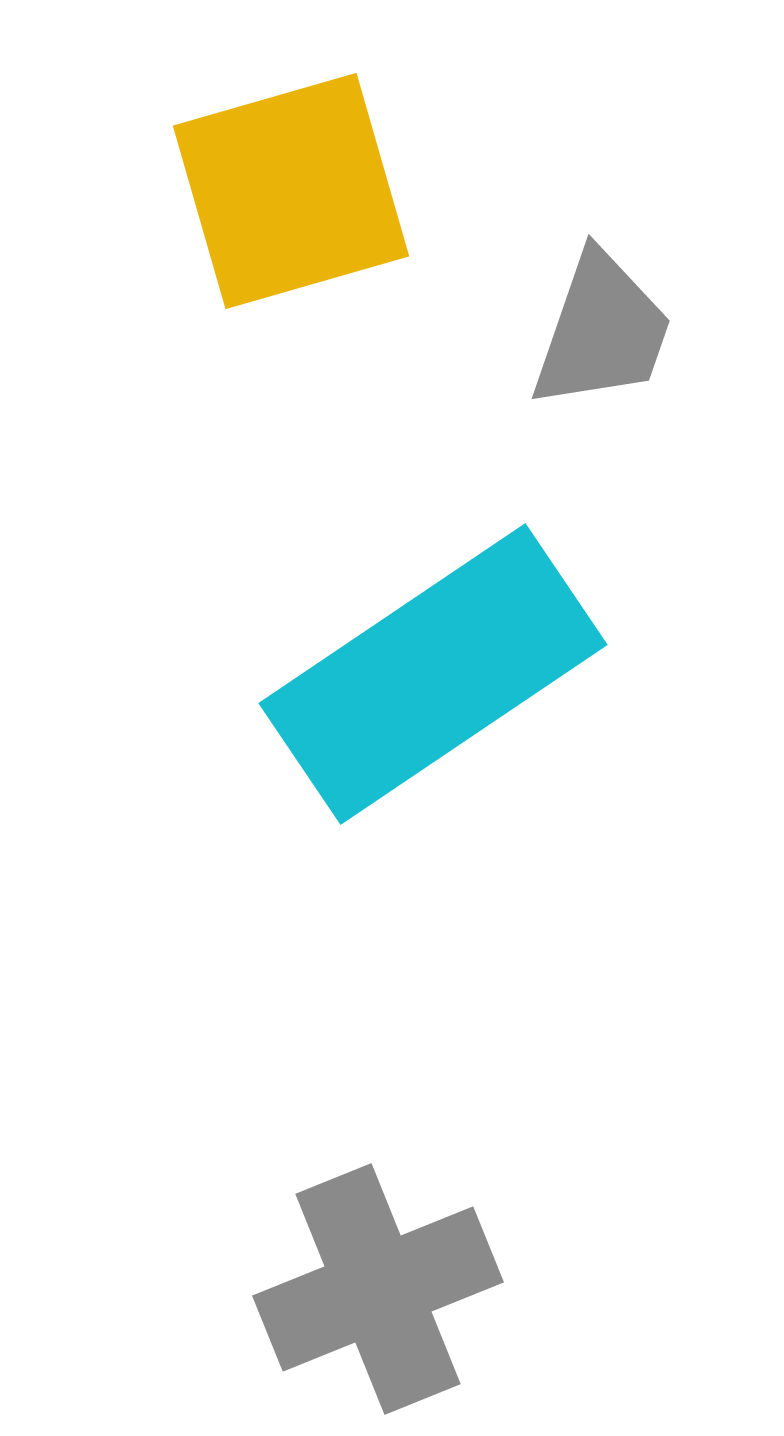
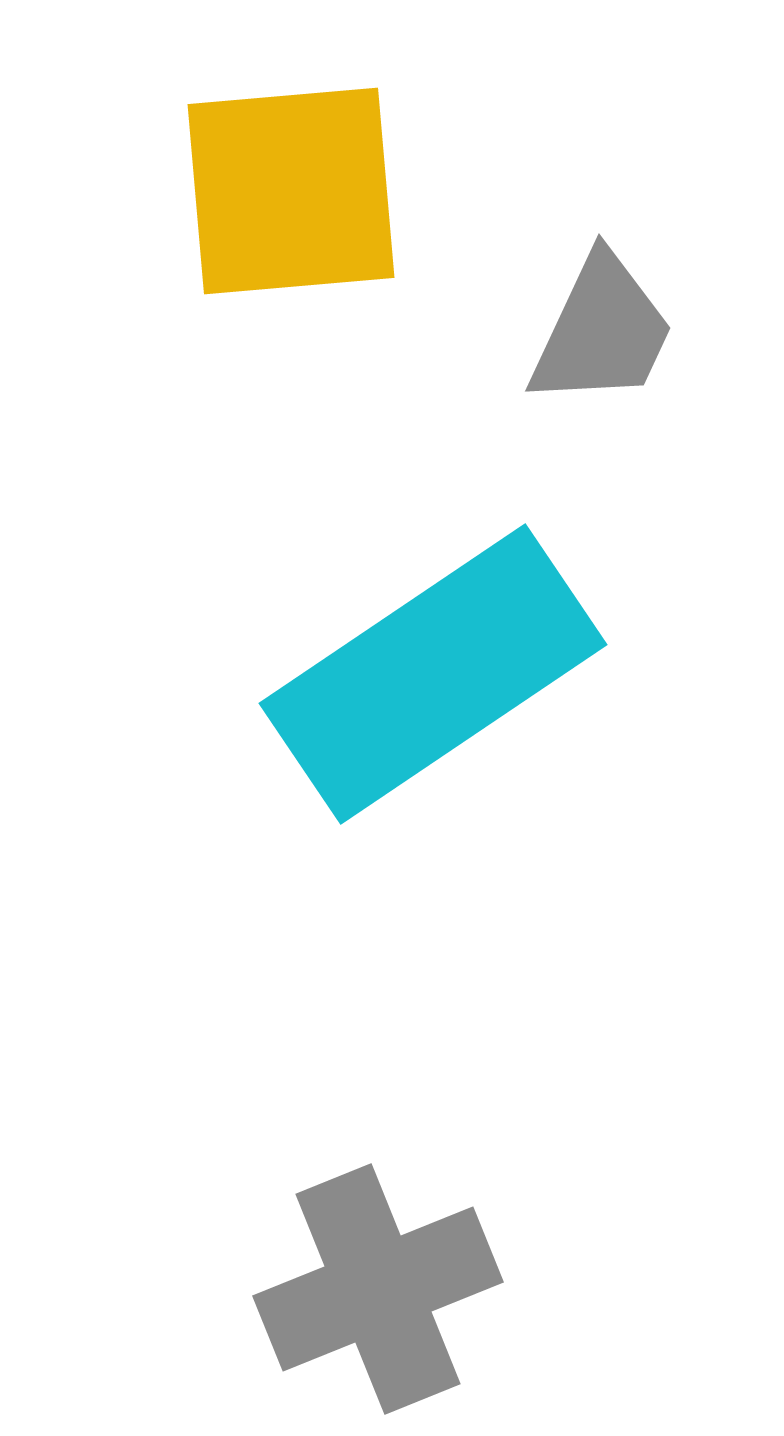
yellow square: rotated 11 degrees clockwise
gray trapezoid: rotated 6 degrees clockwise
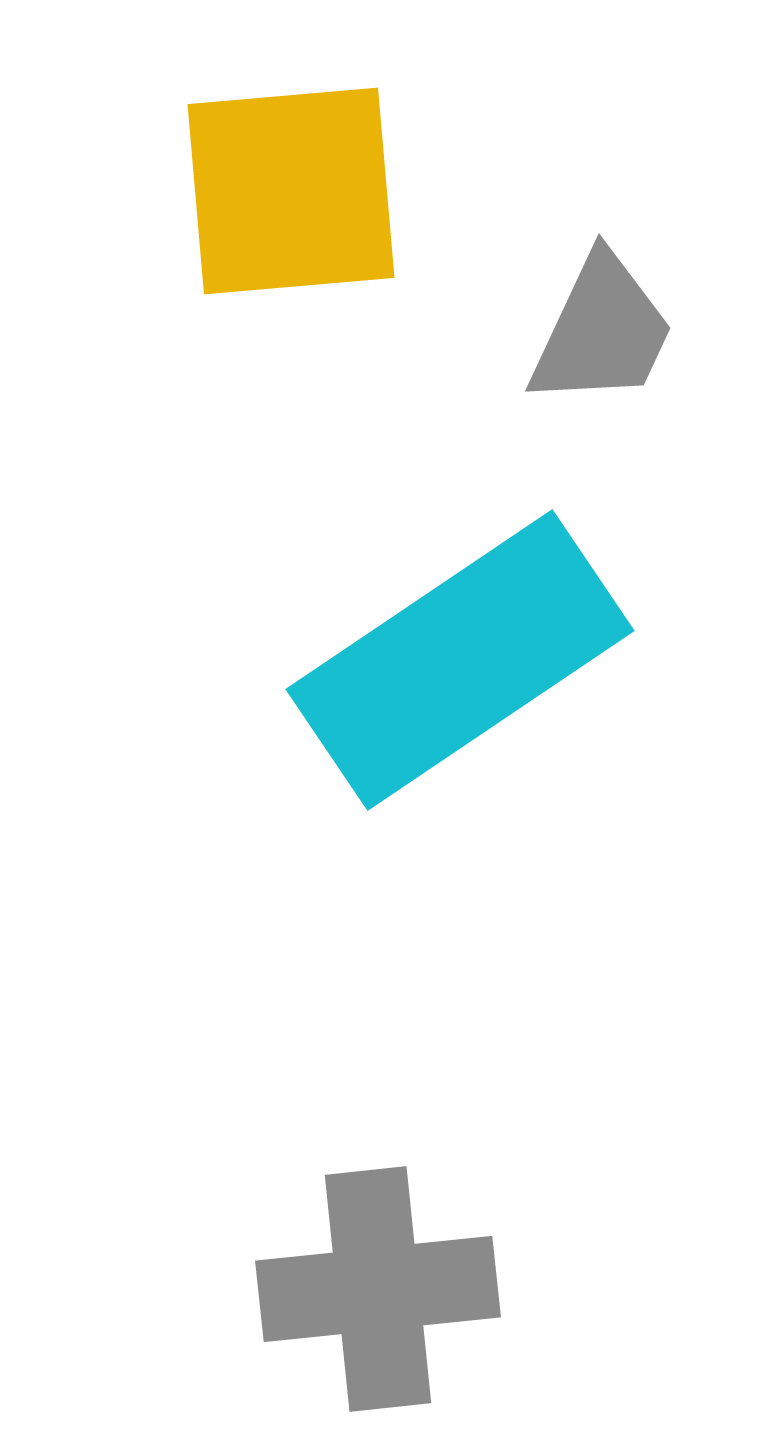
cyan rectangle: moved 27 px right, 14 px up
gray cross: rotated 16 degrees clockwise
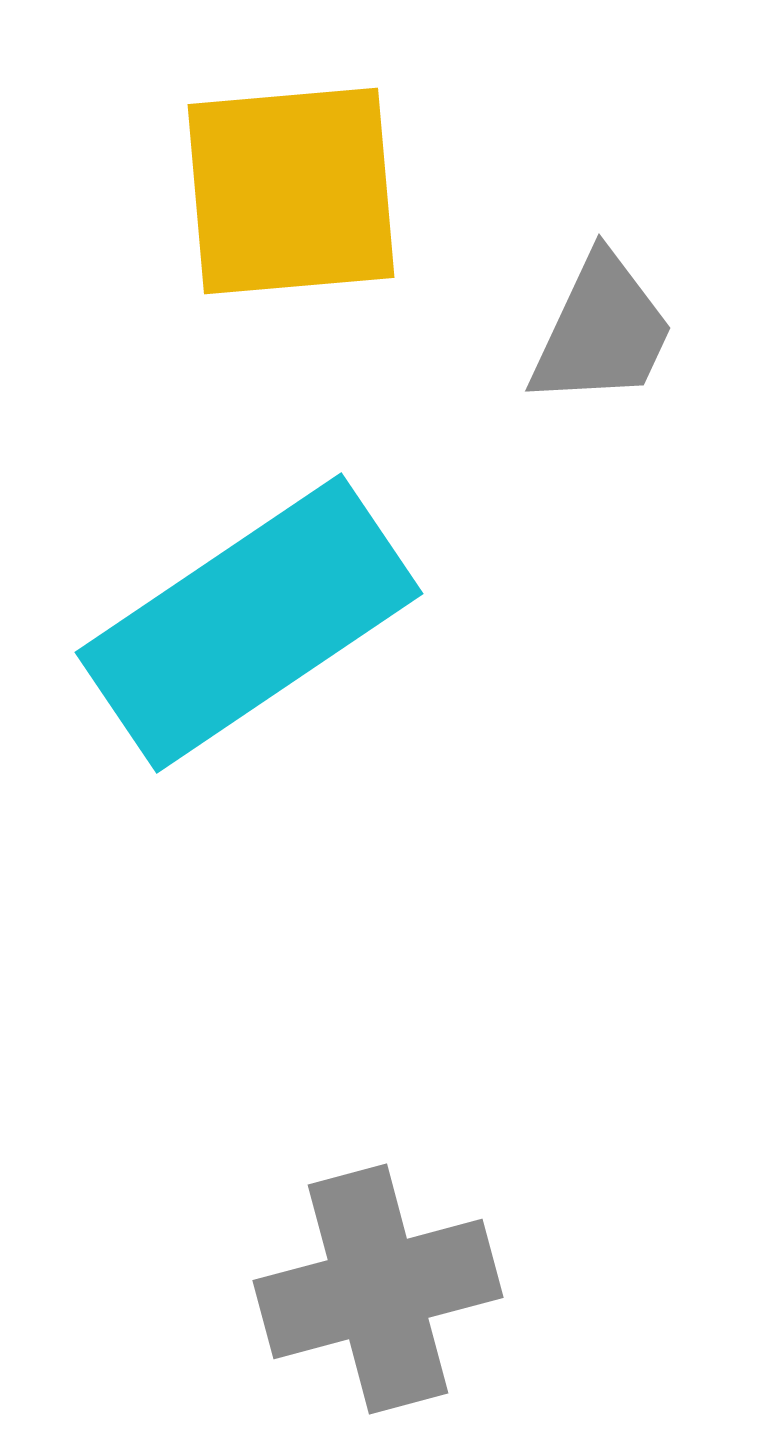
cyan rectangle: moved 211 px left, 37 px up
gray cross: rotated 9 degrees counterclockwise
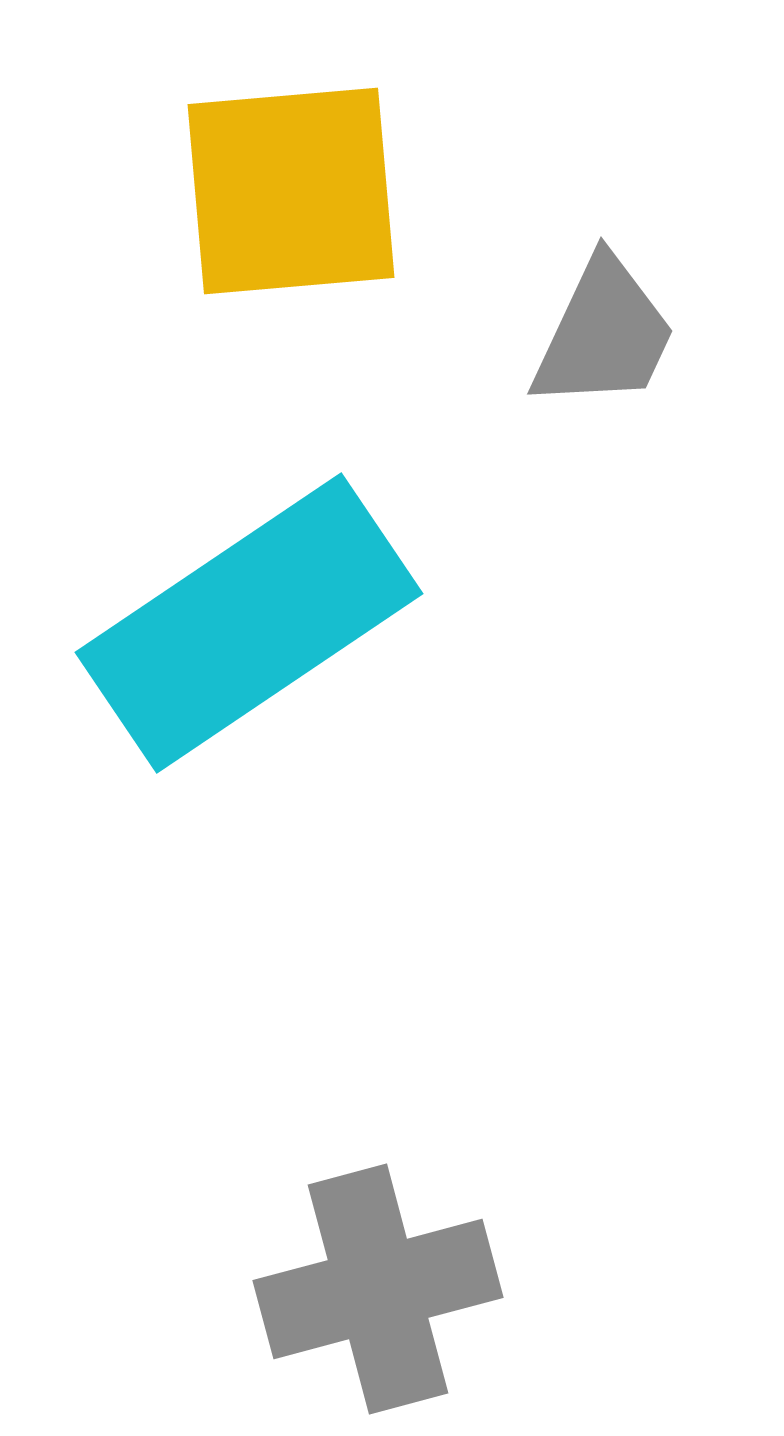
gray trapezoid: moved 2 px right, 3 px down
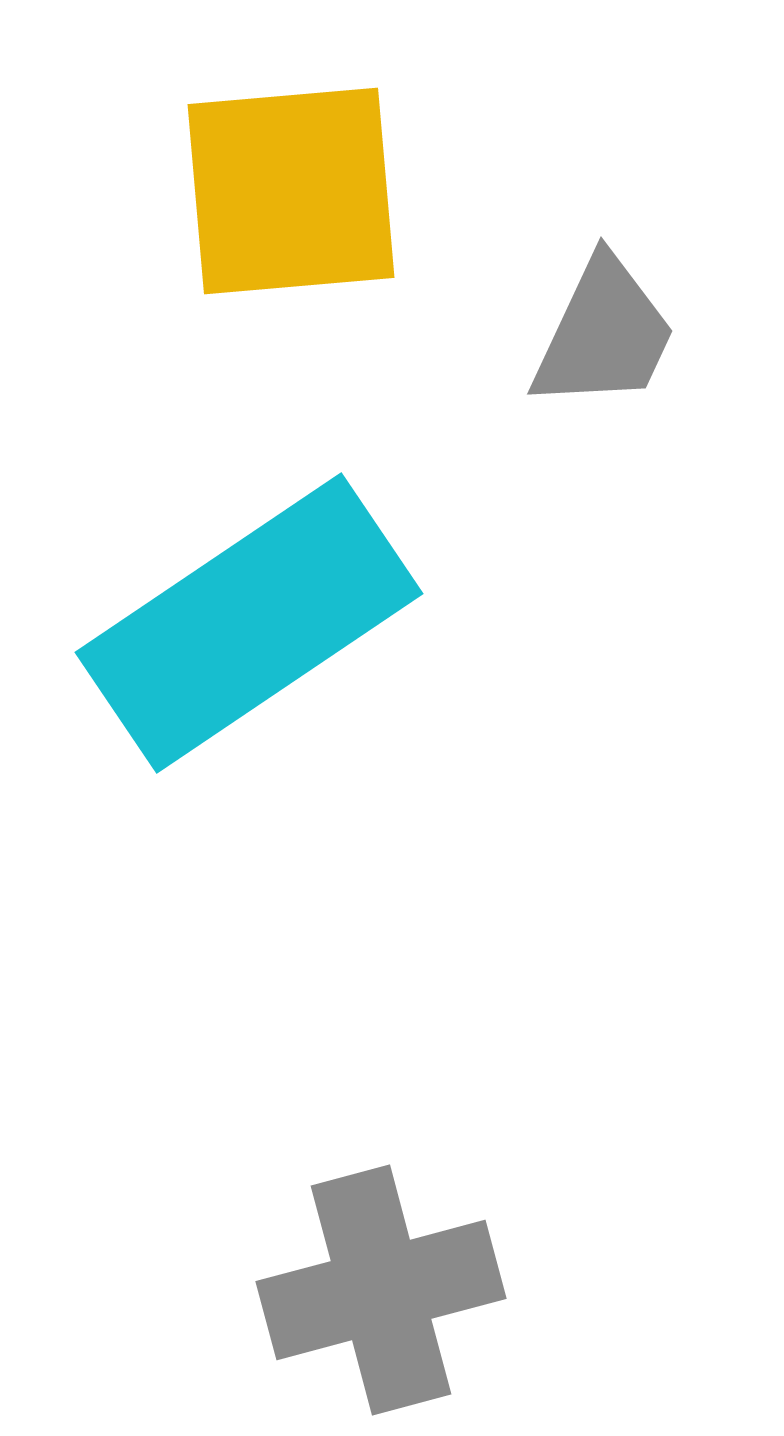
gray cross: moved 3 px right, 1 px down
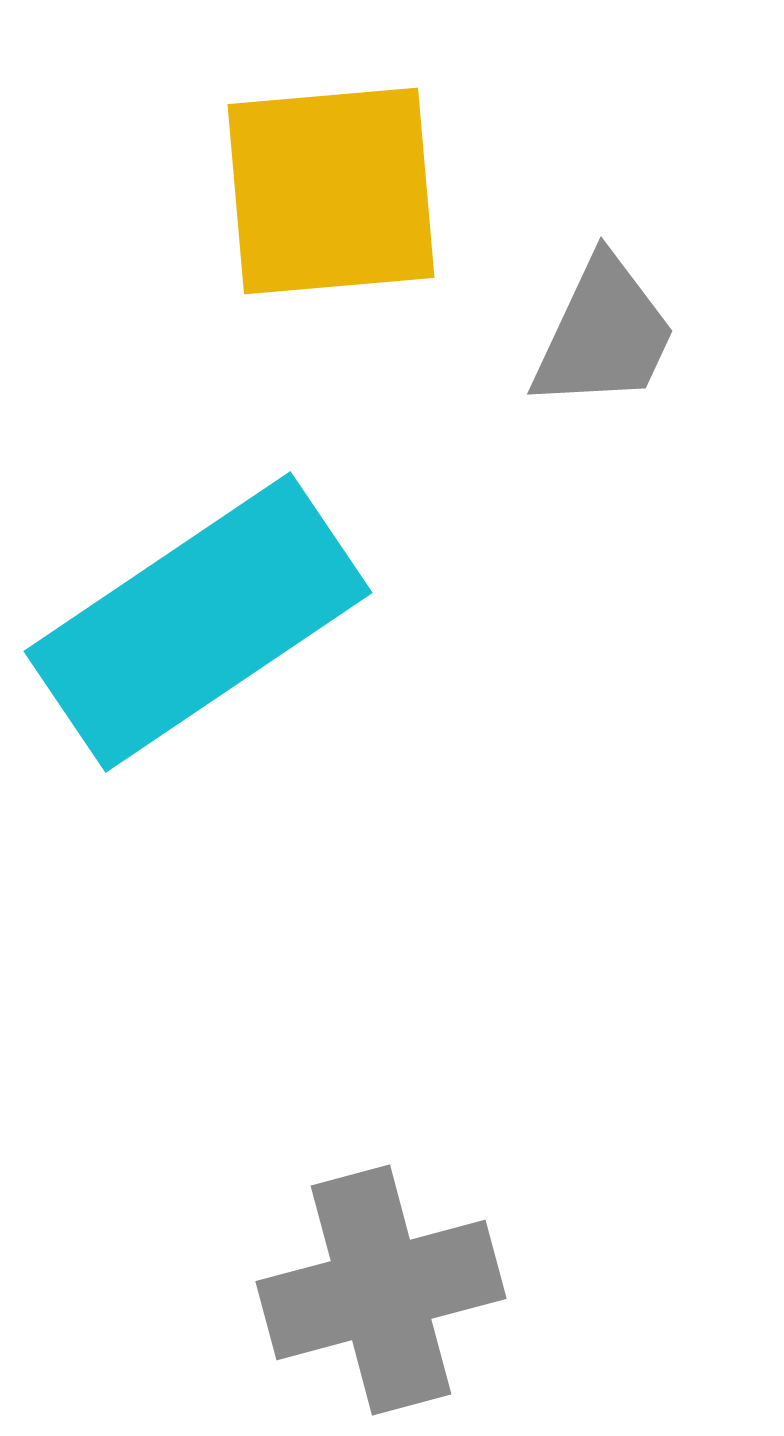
yellow square: moved 40 px right
cyan rectangle: moved 51 px left, 1 px up
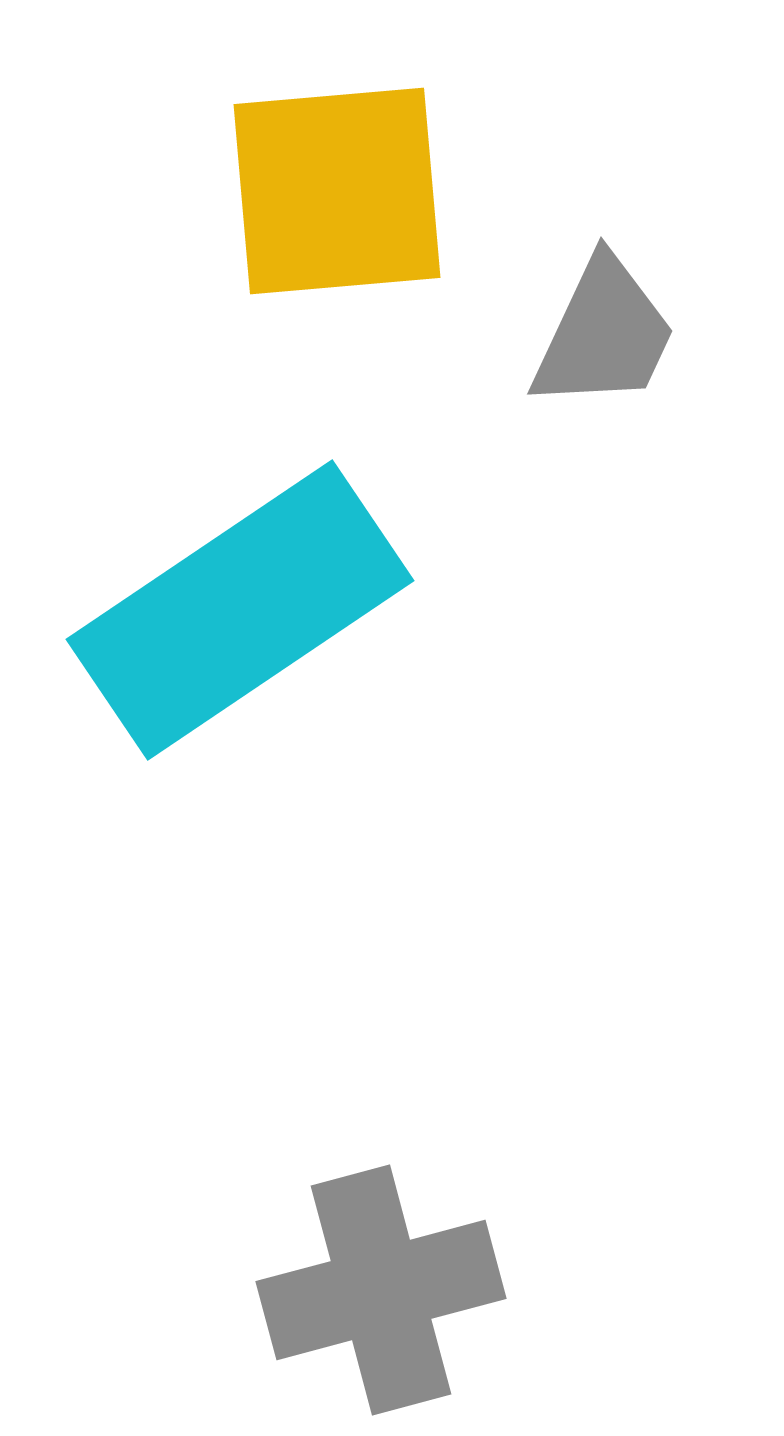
yellow square: moved 6 px right
cyan rectangle: moved 42 px right, 12 px up
